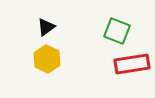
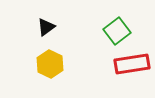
green square: rotated 32 degrees clockwise
yellow hexagon: moved 3 px right, 5 px down
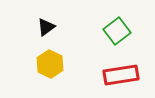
red rectangle: moved 11 px left, 11 px down
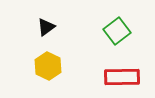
yellow hexagon: moved 2 px left, 2 px down
red rectangle: moved 1 px right, 2 px down; rotated 8 degrees clockwise
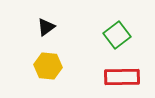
green square: moved 4 px down
yellow hexagon: rotated 20 degrees counterclockwise
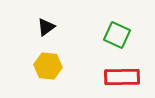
green square: rotated 28 degrees counterclockwise
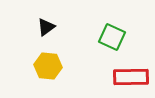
green square: moved 5 px left, 2 px down
red rectangle: moved 9 px right
